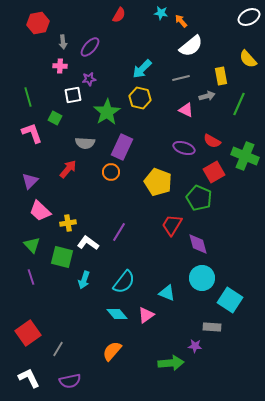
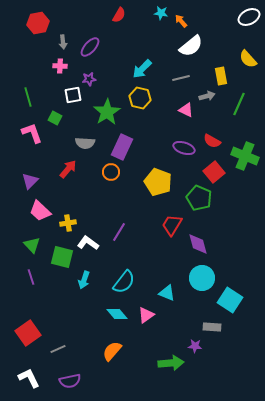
red square at (214, 172): rotated 10 degrees counterclockwise
gray line at (58, 349): rotated 35 degrees clockwise
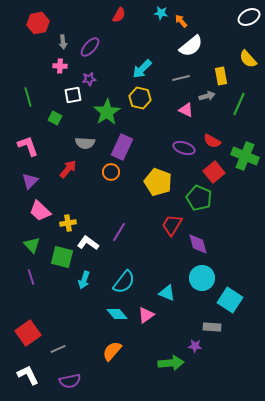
pink L-shape at (32, 133): moved 4 px left, 13 px down
white L-shape at (29, 378): moved 1 px left, 3 px up
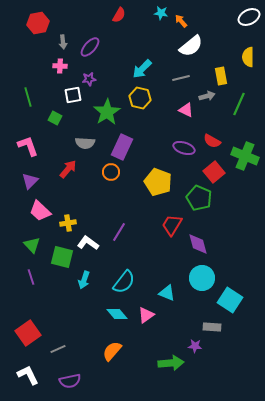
yellow semicircle at (248, 59): moved 2 px up; rotated 42 degrees clockwise
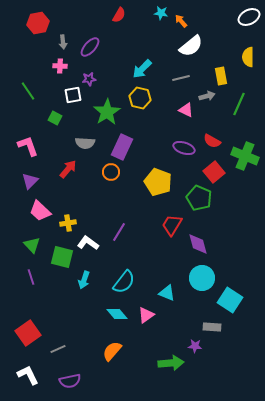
green line at (28, 97): moved 6 px up; rotated 18 degrees counterclockwise
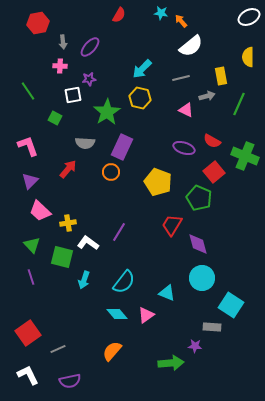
cyan square at (230, 300): moved 1 px right, 5 px down
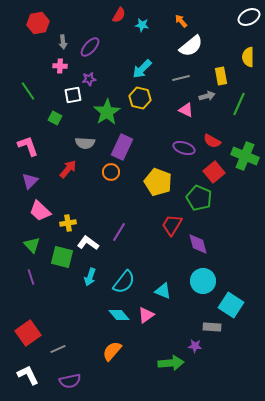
cyan star at (161, 13): moved 19 px left, 12 px down
cyan circle at (202, 278): moved 1 px right, 3 px down
cyan arrow at (84, 280): moved 6 px right, 3 px up
cyan triangle at (167, 293): moved 4 px left, 2 px up
cyan diamond at (117, 314): moved 2 px right, 1 px down
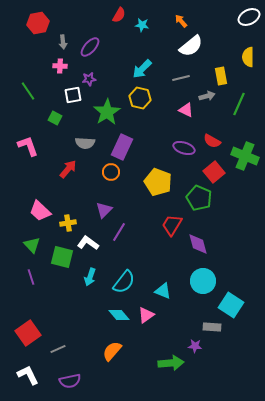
purple triangle at (30, 181): moved 74 px right, 29 px down
